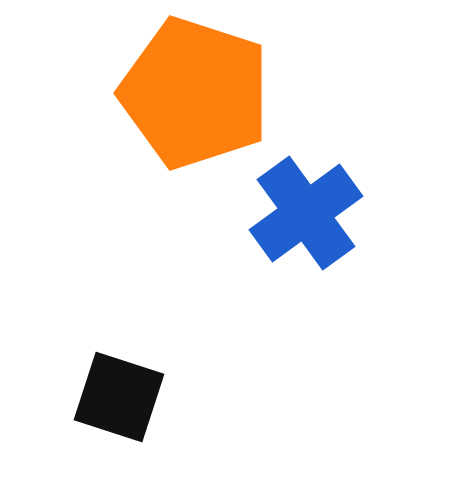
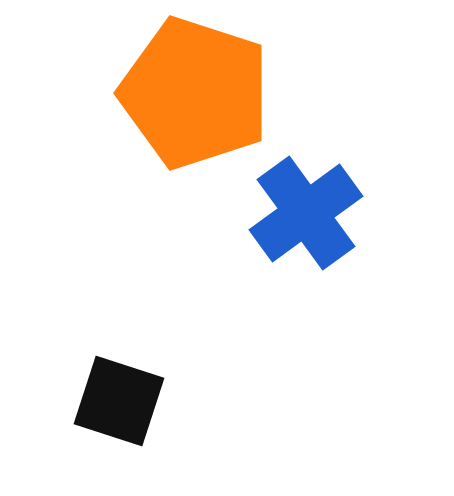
black square: moved 4 px down
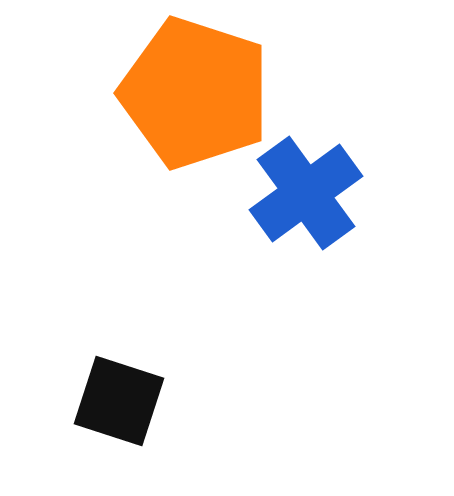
blue cross: moved 20 px up
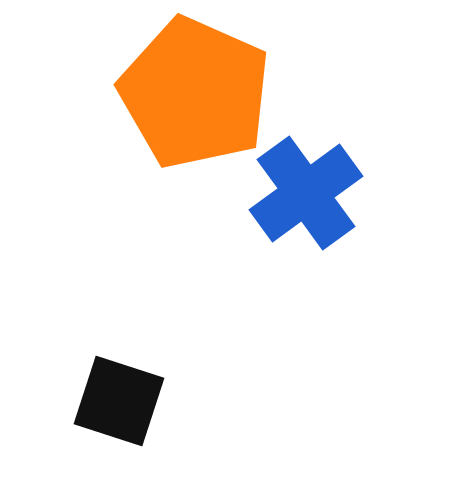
orange pentagon: rotated 6 degrees clockwise
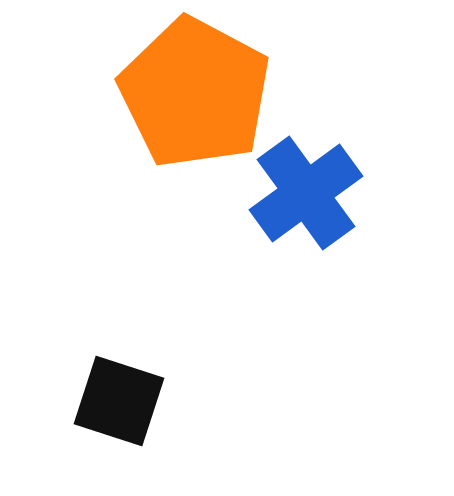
orange pentagon: rotated 4 degrees clockwise
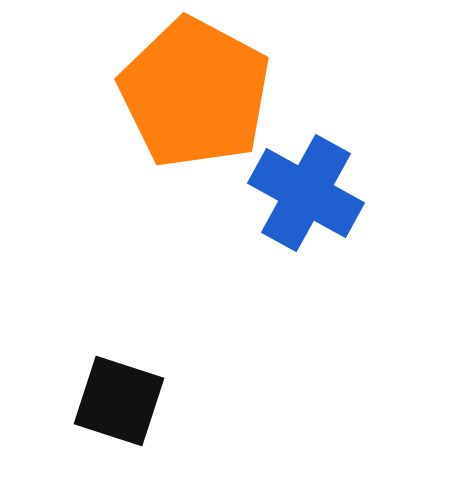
blue cross: rotated 25 degrees counterclockwise
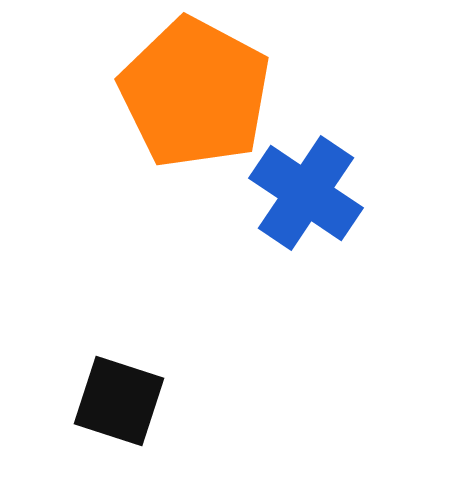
blue cross: rotated 5 degrees clockwise
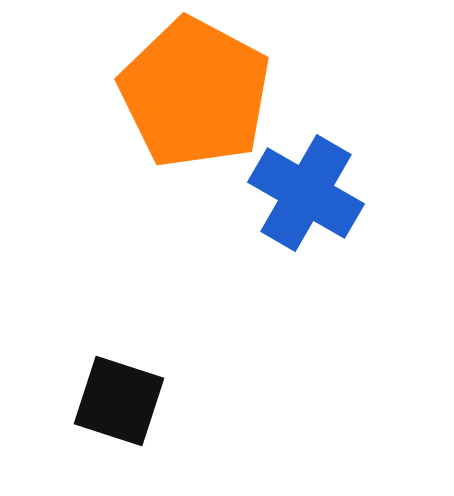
blue cross: rotated 4 degrees counterclockwise
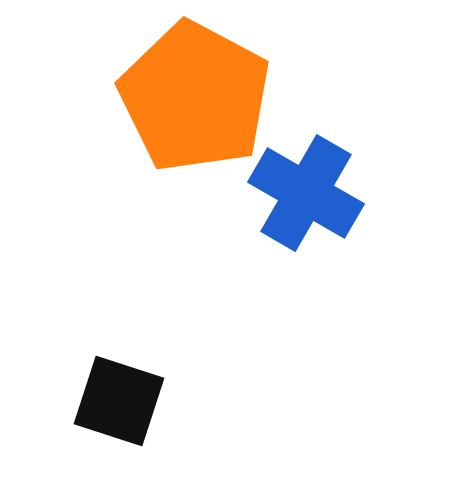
orange pentagon: moved 4 px down
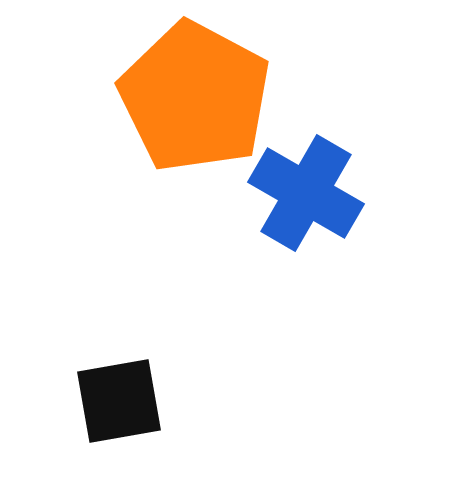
black square: rotated 28 degrees counterclockwise
